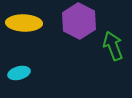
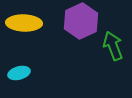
purple hexagon: moved 2 px right; rotated 8 degrees clockwise
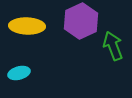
yellow ellipse: moved 3 px right, 3 px down
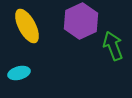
yellow ellipse: rotated 60 degrees clockwise
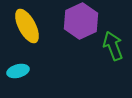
cyan ellipse: moved 1 px left, 2 px up
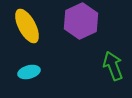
green arrow: moved 20 px down
cyan ellipse: moved 11 px right, 1 px down
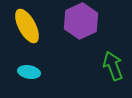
cyan ellipse: rotated 25 degrees clockwise
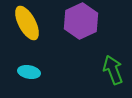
yellow ellipse: moved 3 px up
green arrow: moved 4 px down
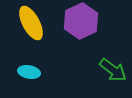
yellow ellipse: moved 4 px right
green arrow: rotated 148 degrees clockwise
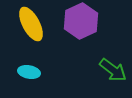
yellow ellipse: moved 1 px down
